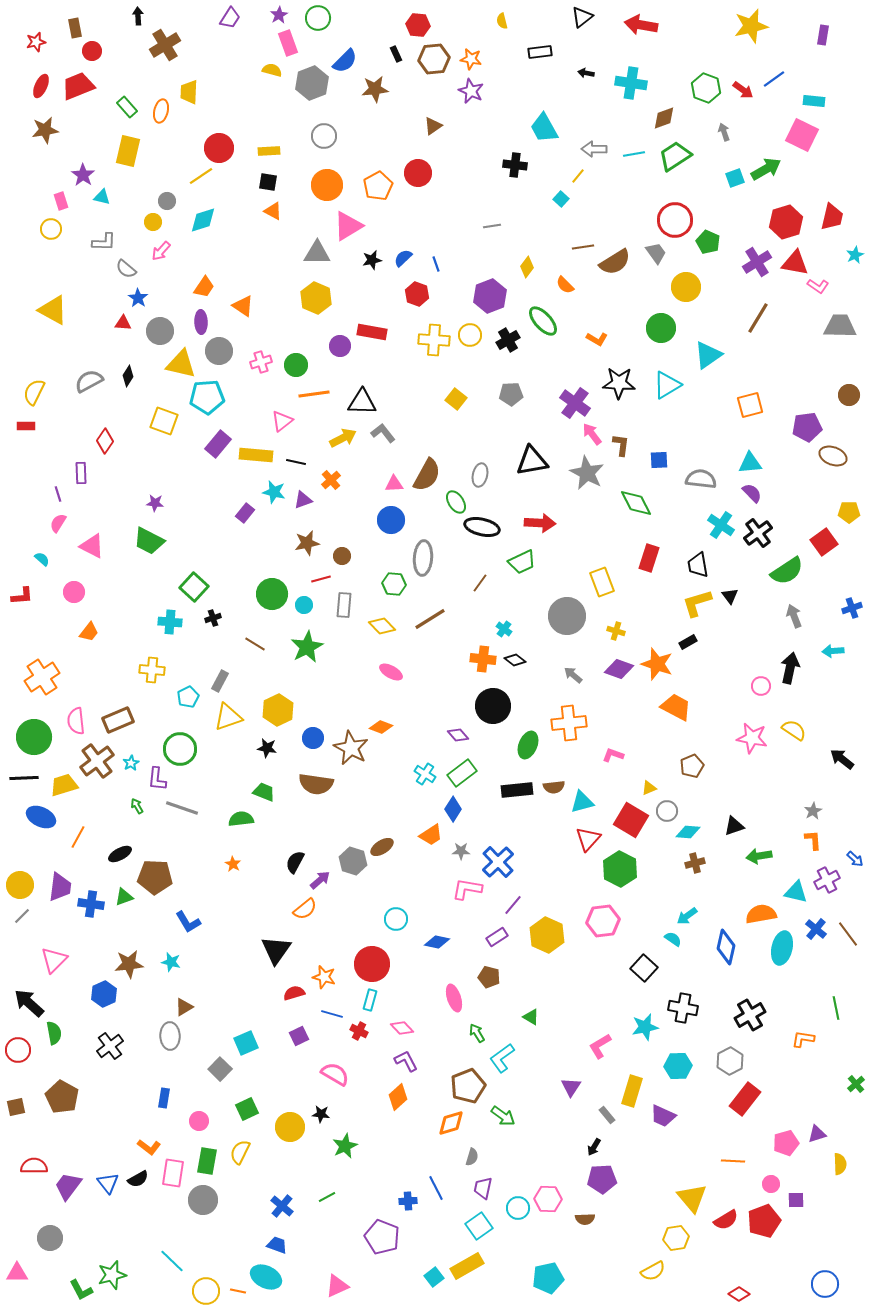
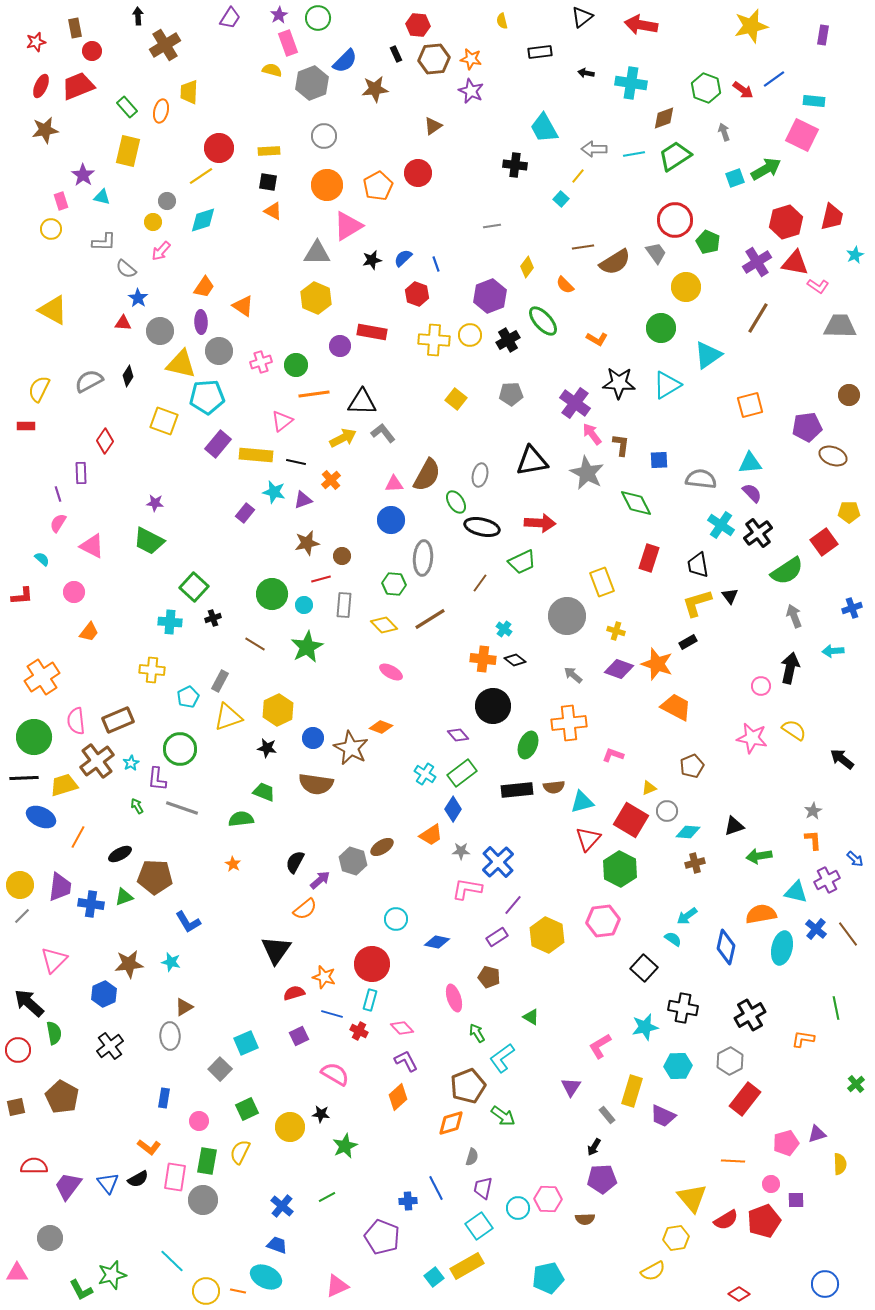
yellow semicircle at (34, 392): moved 5 px right, 3 px up
yellow diamond at (382, 626): moved 2 px right, 1 px up
pink rectangle at (173, 1173): moved 2 px right, 4 px down
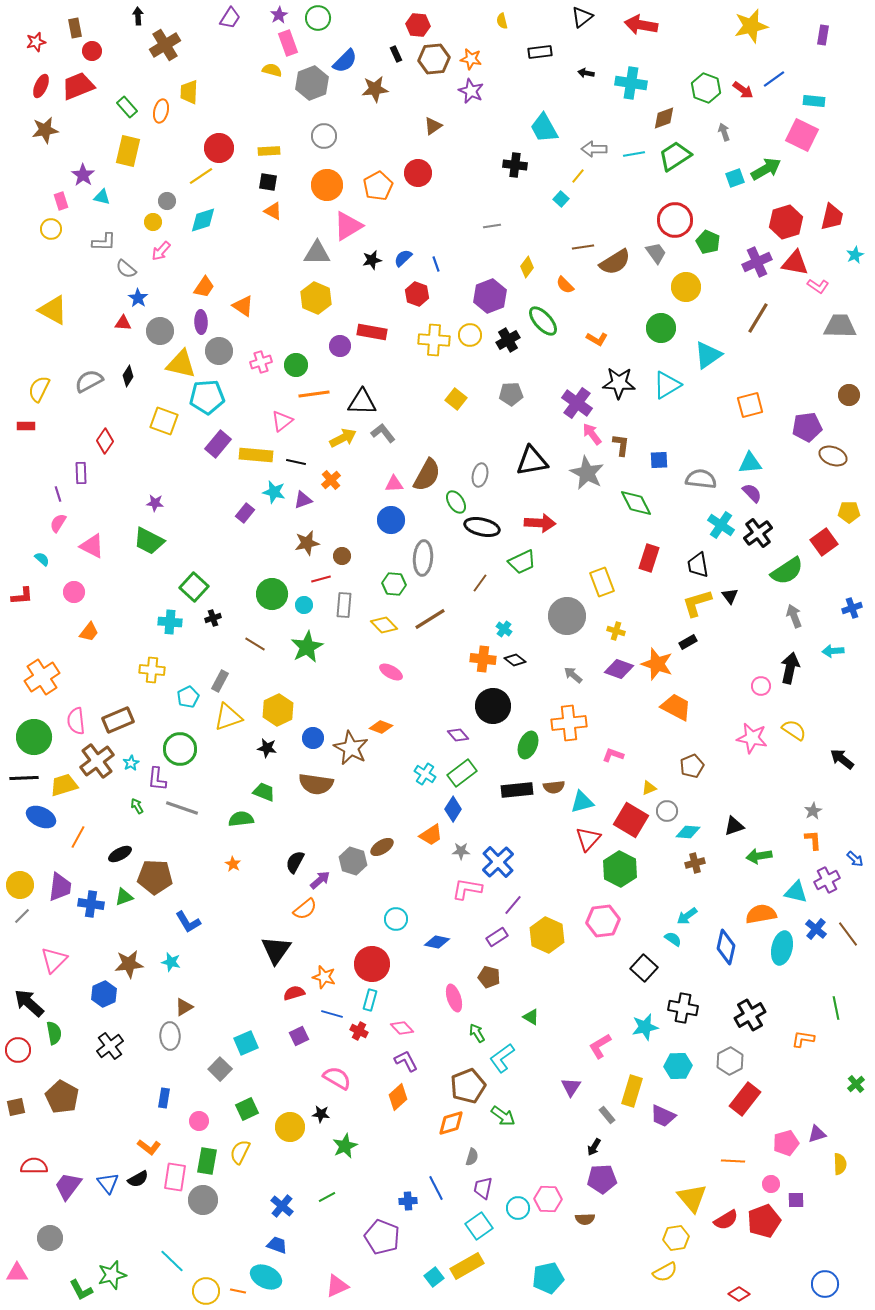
purple cross at (757, 262): rotated 8 degrees clockwise
purple cross at (575, 403): moved 2 px right
pink semicircle at (335, 1074): moved 2 px right, 4 px down
yellow semicircle at (653, 1271): moved 12 px right, 1 px down
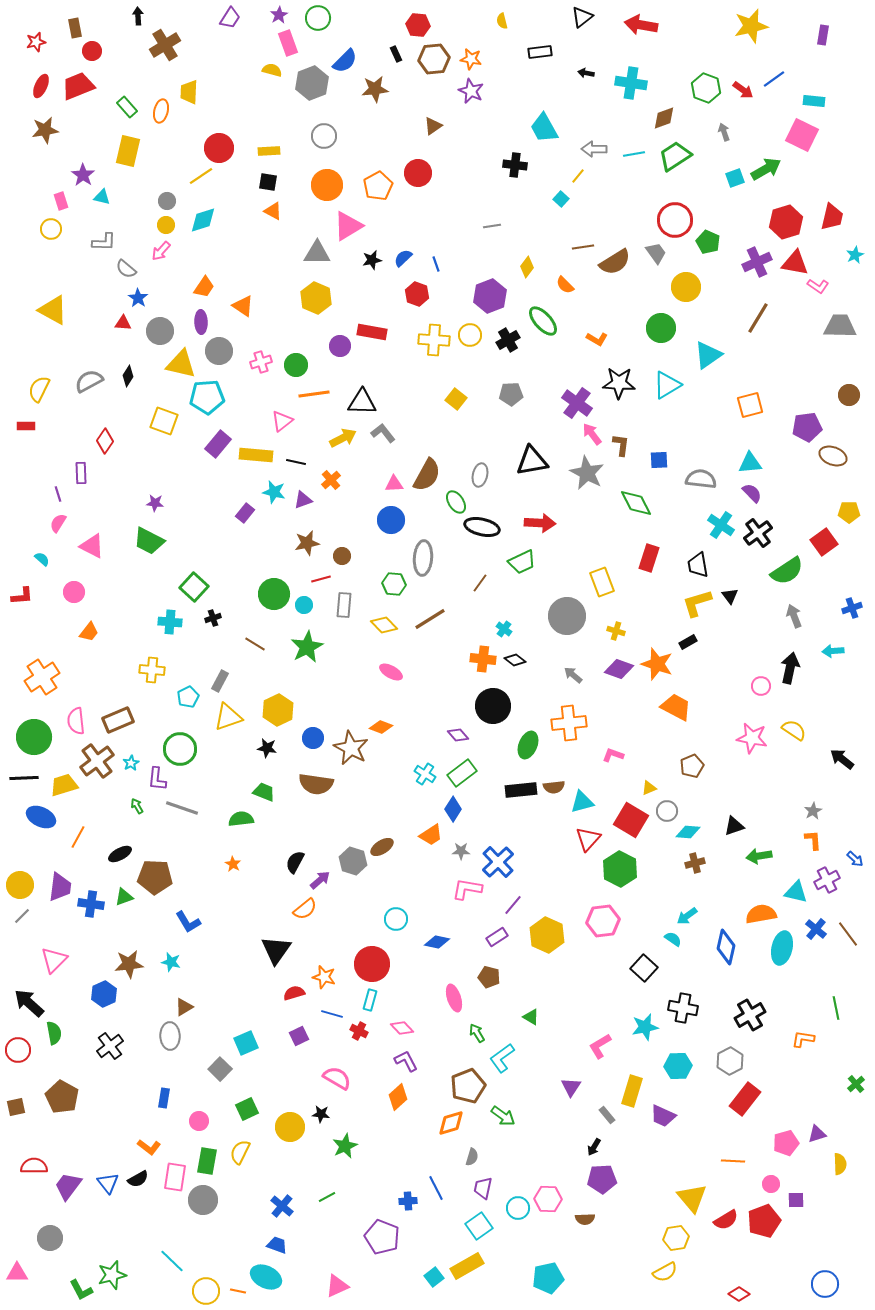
yellow circle at (153, 222): moved 13 px right, 3 px down
green circle at (272, 594): moved 2 px right
black rectangle at (517, 790): moved 4 px right
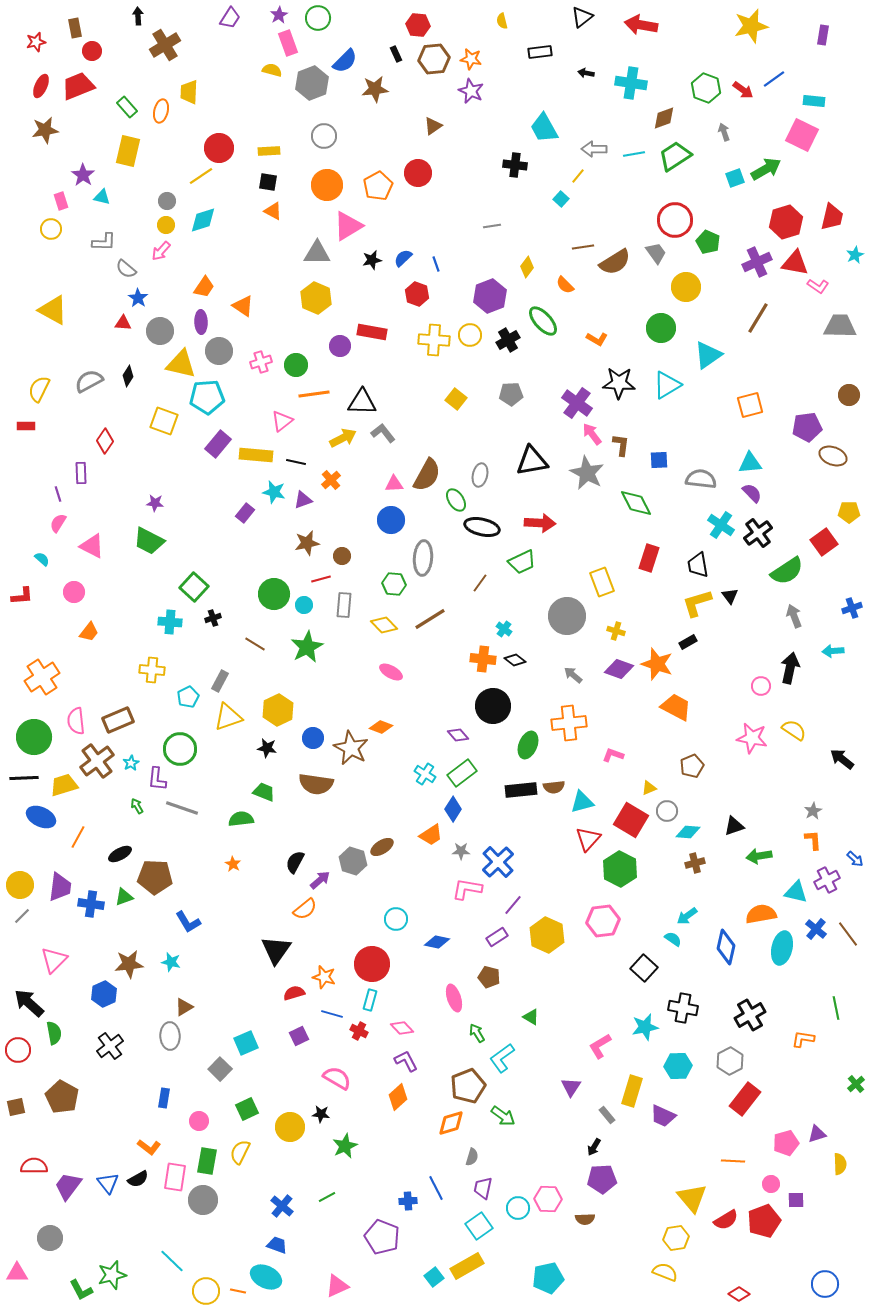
green ellipse at (456, 502): moved 2 px up
yellow semicircle at (665, 1272): rotated 130 degrees counterclockwise
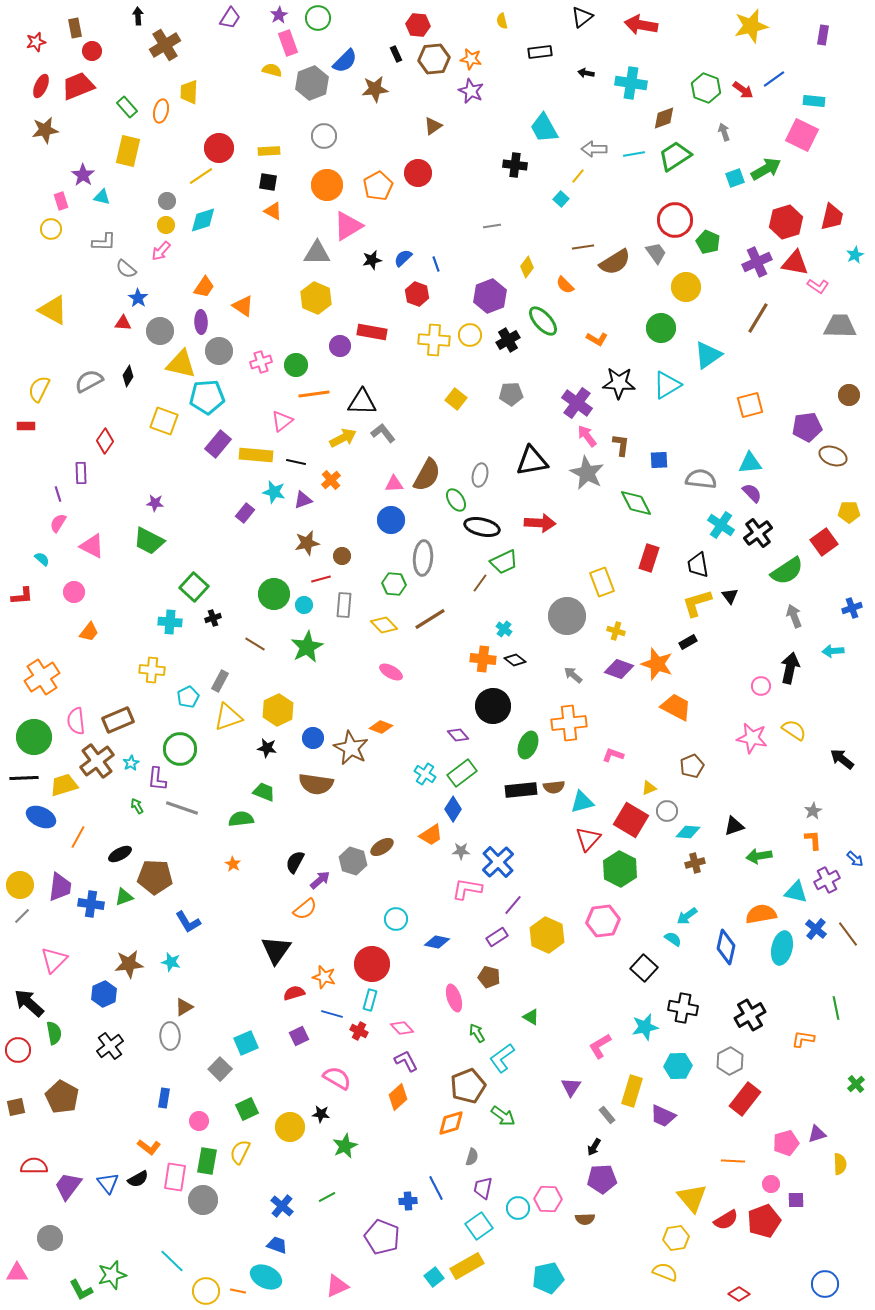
pink arrow at (592, 434): moved 5 px left, 2 px down
green trapezoid at (522, 562): moved 18 px left
